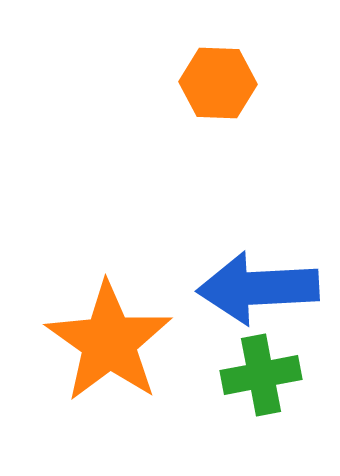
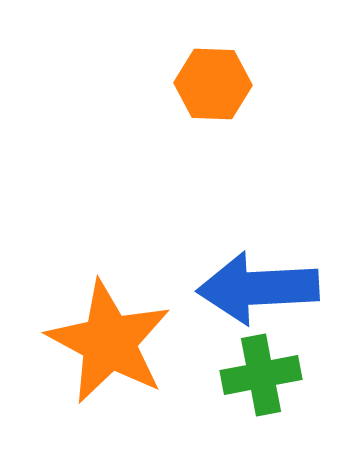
orange hexagon: moved 5 px left, 1 px down
orange star: rotated 7 degrees counterclockwise
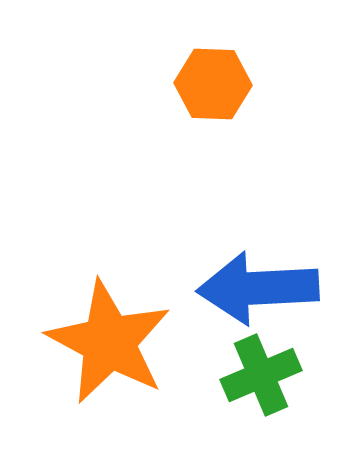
green cross: rotated 12 degrees counterclockwise
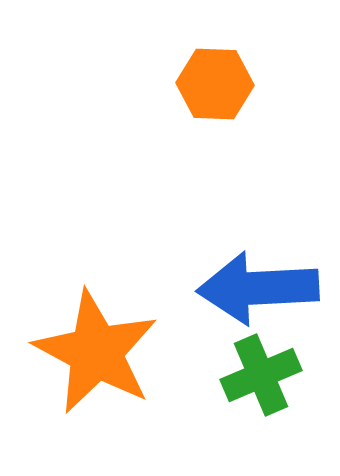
orange hexagon: moved 2 px right
orange star: moved 13 px left, 10 px down
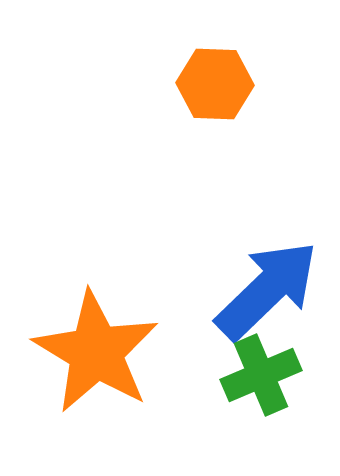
blue arrow: moved 9 px right, 2 px down; rotated 139 degrees clockwise
orange star: rotated 3 degrees clockwise
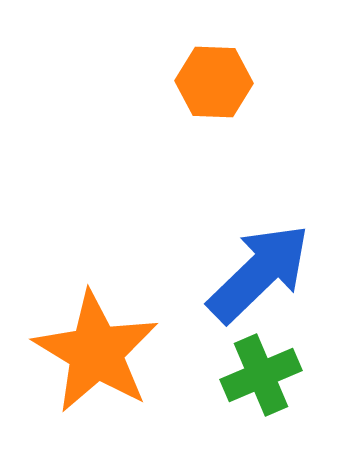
orange hexagon: moved 1 px left, 2 px up
blue arrow: moved 8 px left, 17 px up
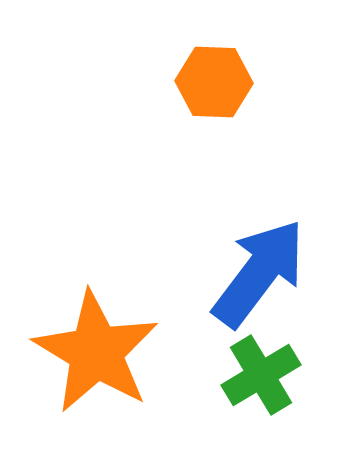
blue arrow: rotated 9 degrees counterclockwise
green cross: rotated 8 degrees counterclockwise
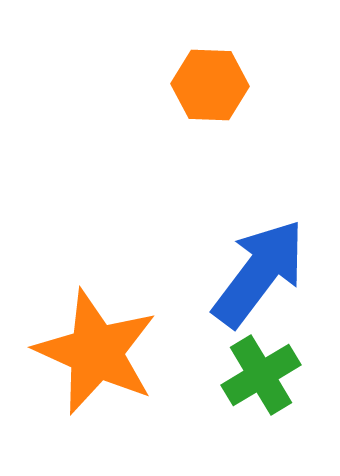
orange hexagon: moved 4 px left, 3 px down
orange star: rotated 7 degrees counterclockwise
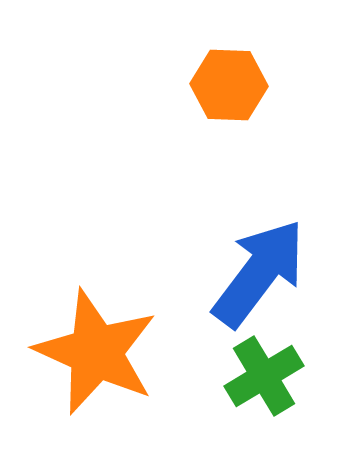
orange hexagon: moved 19 px right
green cross: moved 3 px right, 1 px down
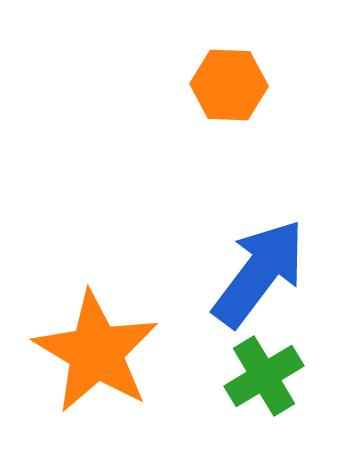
orange star: rotated 7 degrees clockwise
